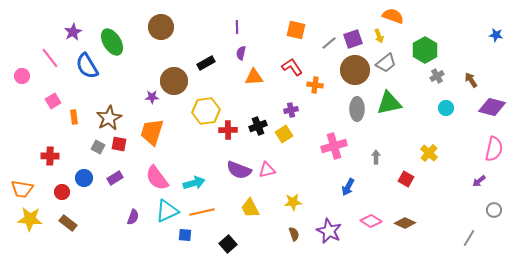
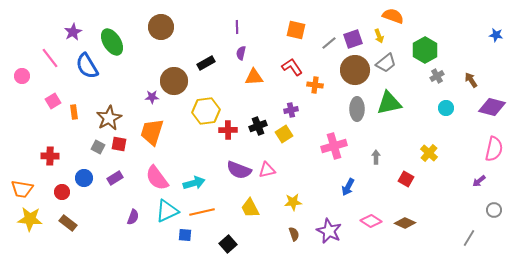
orange rectangle at (74, 117): moved 5 px up
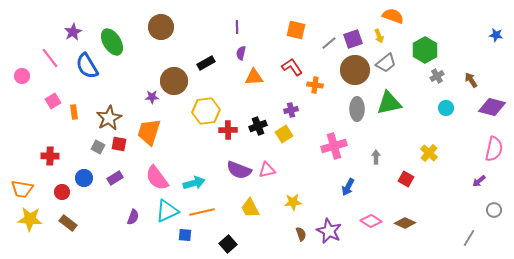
orange trapezoid at (152, 132): moved 3 px left
brown semicircle at (294, 234): moved 7 px right
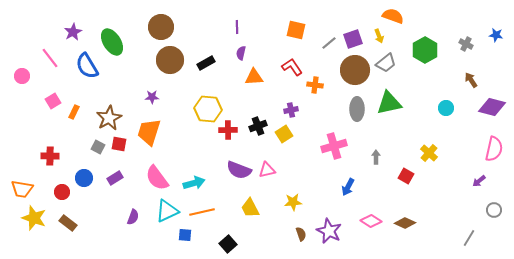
gray cross at (437, 76): moved 29 px right, 32 px up; rotated 32 degrees counterclockwise
brown circle at (174, 81): moved 4 px left, 21 px up
yellow hexagon at (206, 111): moved 2 px right, 2 px up; rotated 12 degrees clockwise
orange rectangle at (74, 112): rotated 32 degrees clockwise
red square at (406, 179): moved 3 px up
yellow star at (30, 219): moved 4 px right, 1 px up; rotated 15 degrees clockwise
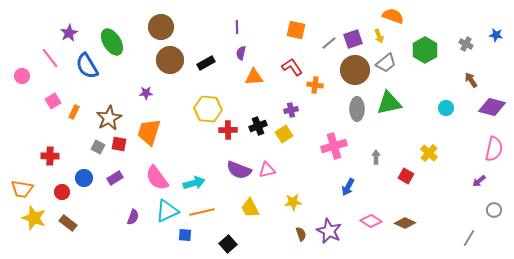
purple star at (73, 32): moved 4 px left, 1 px down
purple star at (152, 97): moved 6 px left, 4 px up
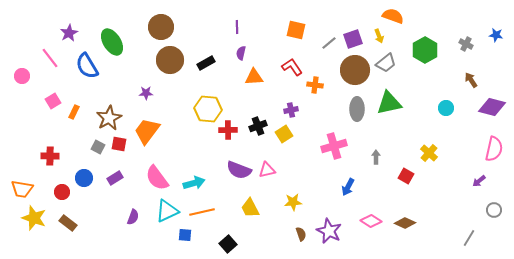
orange trapezoid at (149, 132): moved 2 px left, 1 px up; rotated 20 degrees clockwise
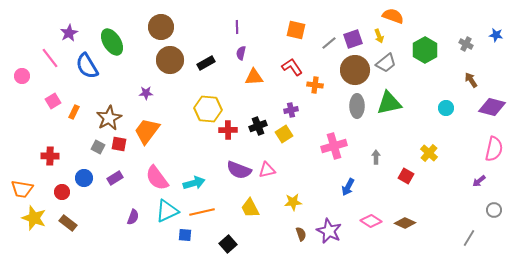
gray ellipse at (357, 109): moved 3 px up
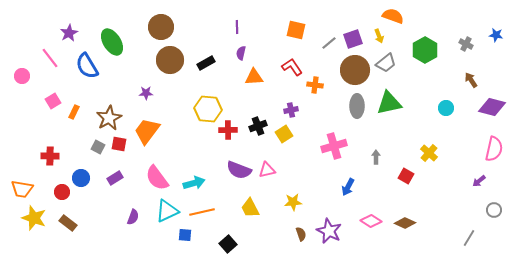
blue circle at (84, 178): moved 3 px left
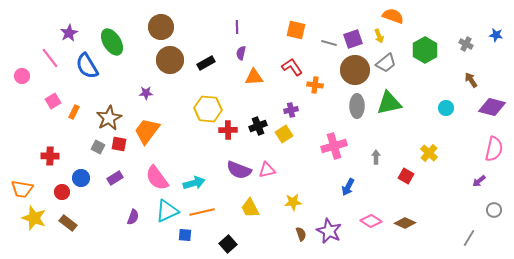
gray line at (329, 43): rotated 56 degrees clockwise
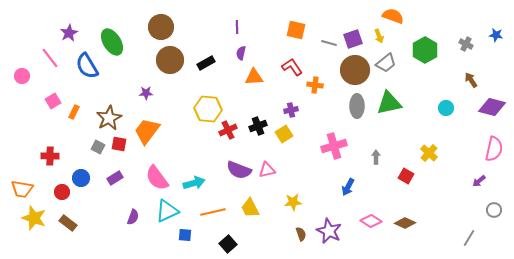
red cross at (228, 130): rotated 24 degrees counterclockwise
orange line at (202, 212): moved 11 px right
